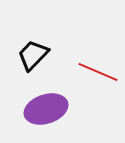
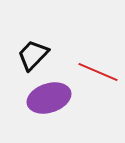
purple ellipse: moved 3 px right, 11 px up
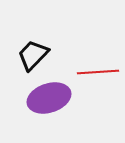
red line: rotated 27 degrees counterclockwise
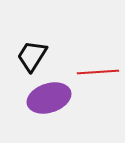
black trapezoid: moved 1 px left, 1 px down; rotated 12 degrees counterclockwise
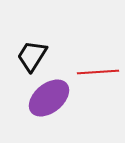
purple ellipse: rotated 21 degrees counterclockwise
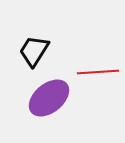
black trapezoid: moved 2 px right, 5 px up
